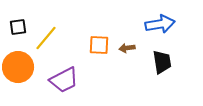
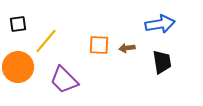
black square: moved 3 px up
yellow line: moved 3 px down
purple trapezoid: rotated 72 degrees clockwise
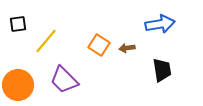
orange square: rotated 30 degrees clockwise
black trapezoid: moved 8 px down
orange circle: moved 18 px down
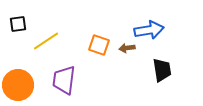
blue arrow: moved 11 px left, 6 px down
yellow line: rotated 16 degrees clockwise
orange square: rotated 15 degrees counterclockwise
purple trapezoid: rotated 52 degrees clockwise
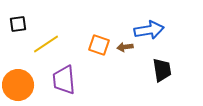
yellow line: moved 3 px down
brown arrow: moved 2 px left, 1 px up
purple trapezoid: rotated 12 degrees counterclockwise
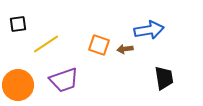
brown arrow: moved 2 px down
black trapezoid: moved 2 px right, 8 px down
purple trapezoid: rotated 104 degrees counterclockwise
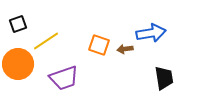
black square: rotated 12 degrees counterclockwise
blue arrow: moved 2 px right, 3 px down
yellow line: moved 3 px up
purple trapezoid: moved 2 px up
orange circle: moved 21 px up
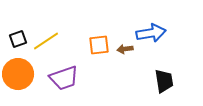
black square: moved 15 px down
orange square: rotated 25 degrees counterclockwise
orange circle: moved 10 px down
black trapezoid: moved 3 px down
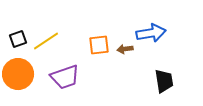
purple trapezoid: moved 1 px right, 1 px up
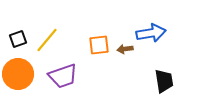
yellow line: moved 1 px right, 1 px up; rotated 16 degrees counterclockwise
purple trapezoid: moved 2 px left, 1 px up
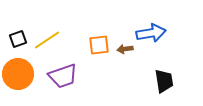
yellow line: rotated 16 degrees clockwise
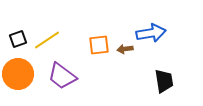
purple trapezoid: moved 1 px left; rotated 56 degrees clockwise
